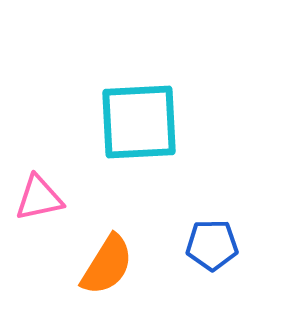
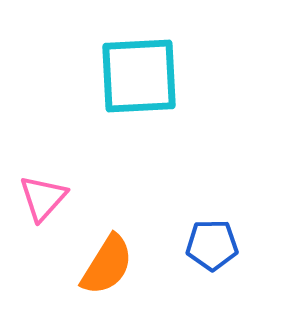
cyan square: moved 46 px up
pink triangle: moved 4 px right; rotated 36 degrees counterclockwise
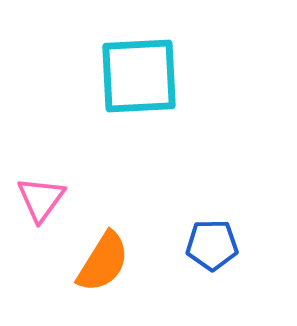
pink triangle: moved 2 px left, 1 px down; rotated 6 degrees counterclockwise
orange semicircle: moved 4 px left, 3 px up
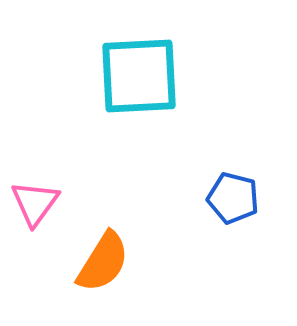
pink triangle: moved 6 px left, 4 px down
blue pentagon: moved 21 px right, 47 px up; rotated 15 degrees clockwise
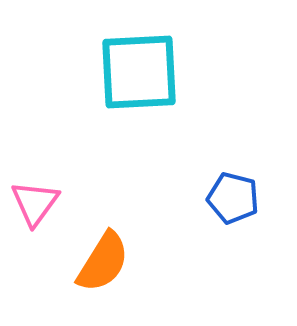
cyan square: moved 4 px up
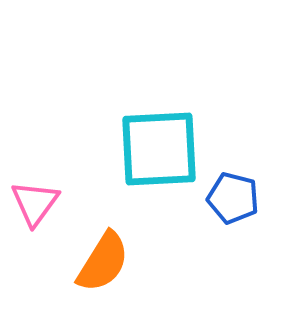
cyan square: moved 20 px right, 77 px down
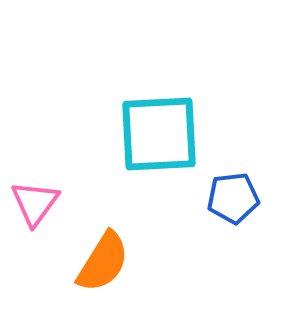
cyan square: moved 15 px up
blue pentagon: rotated 21 degrees counterclockwise
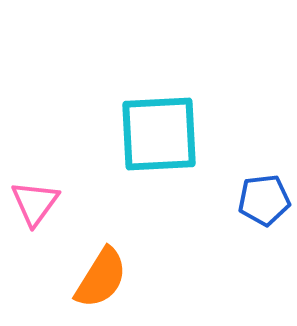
blue pentagon: moved 31 px right, 2 px down
orange semicircle: moved 2 px left, 16 px down
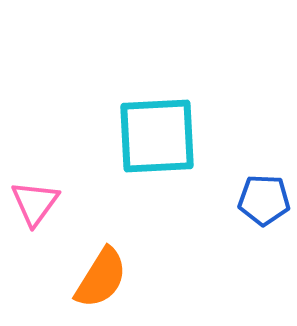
cyan square: moved 2 px left, 2 px down
blue pentagon: rotated 9 degrees clockwise
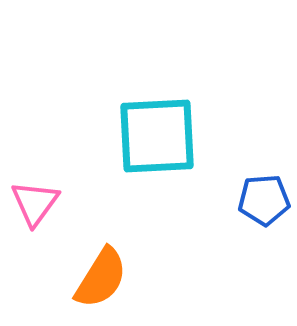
blue pentagon: rotated 6 degrees counterclockwise
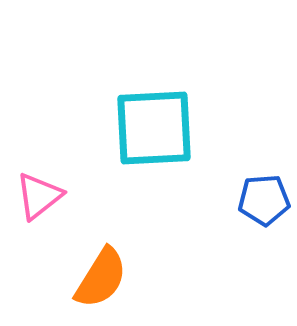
cyan square: moved 3 px left, 8 px up
pink triangle: moved 4 px right, 7 px up; rotated 16 degrees clockwise
